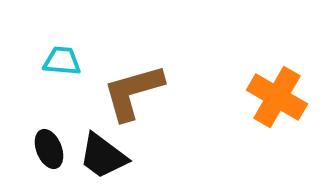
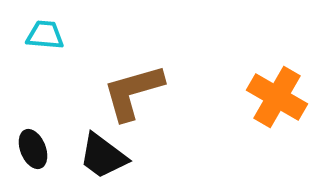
cyan trapezoid: moved 17 px left, 26 px up
black ellipse: moved 16 px left
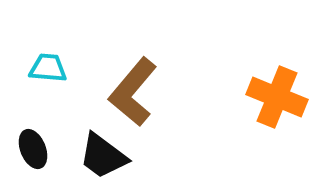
cyan trapezoid: moved 3 px right, 33 px down
brown L-shape: rotated 34 degrees counterclockwise
orange cross: rotated 8 degrees counterclockwise
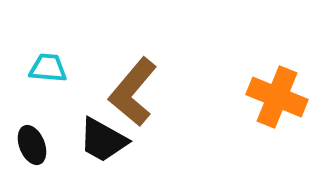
black ellipse: moved 1 px left, 4 px up
black trapezoid: moved 16 px up; rotated 8 degrees counterclockwise
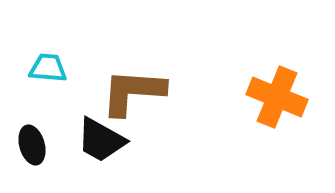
brown L-shape: rotated 54 degrees clockwise
black trapezoid: moved 2 px left
black ellipse: rotated 6 degrees clockwise
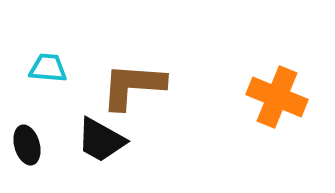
brown L-shape: moved 6 px up
black ellipse: moved 5 px left
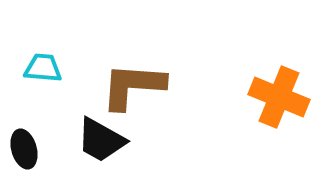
cyan trapezoid: moved 5 px left
orange cross: moved 2 px right
black ellipse: moved 3 px left, 4 px down
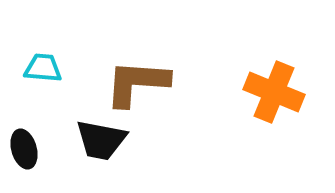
brown L-shape: moved 4 px right, 3 px up
orange cross: moved 5 px left, 5 px up
black trapezoid: rotated 18 degrees counterclockwise
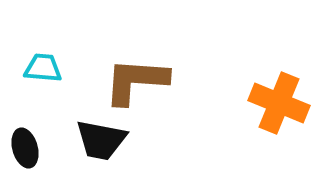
brown L-shape: moved 1 px left, 2 px up
orange cross: moved 5 px right, 11 px down
black ellipse: moved 1 px right, 1 px up
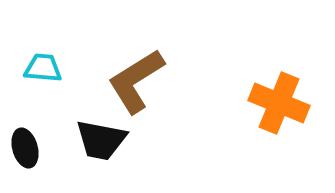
brown L-shape: rotated 36 degrees counterclockwise
